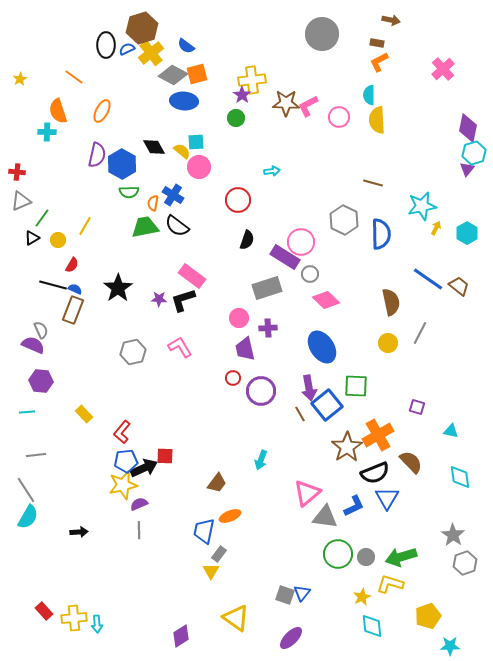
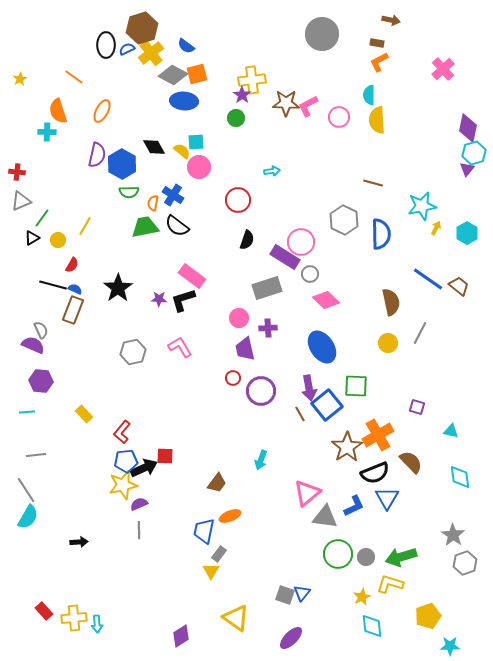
black arrow at (79, 532): moved 10 px down
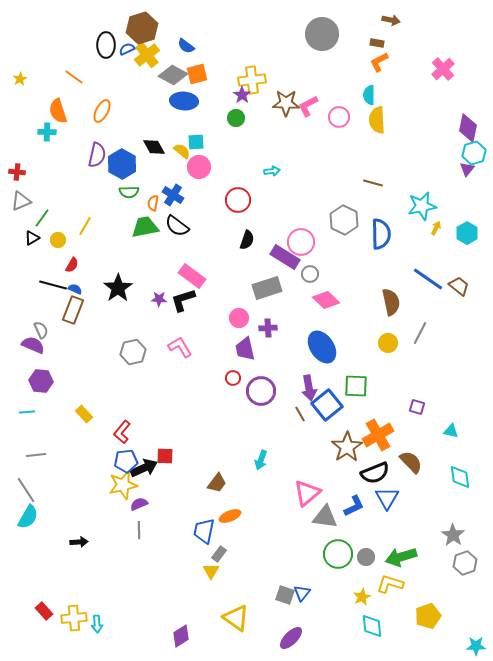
yellow cross at (151, 53): moved 4 px left, 2 px down
cyan star at (450, 646): moved 26 px right
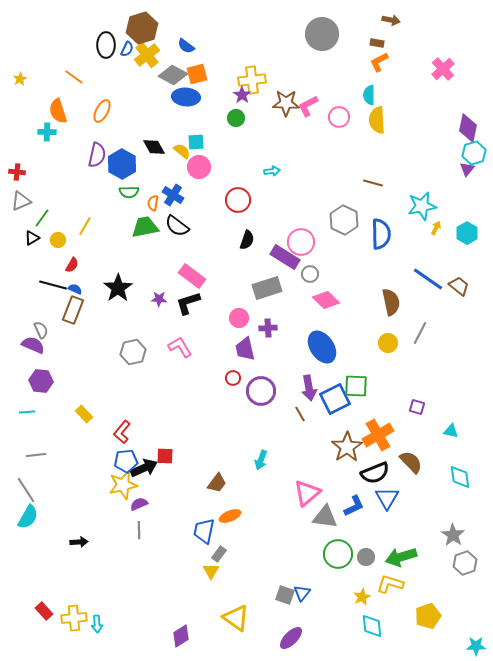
blue semicircle at (127, 49): rotated 140 degrees clockwise
blue ellipse at (184, 101): moved 2 px right, 4 px up
black L-shape at (183, 300): moved 5 px right, 3 px down
blue square at (327, 405): moved 8 px right, 6 px up; rotated 12 degrees clockwise
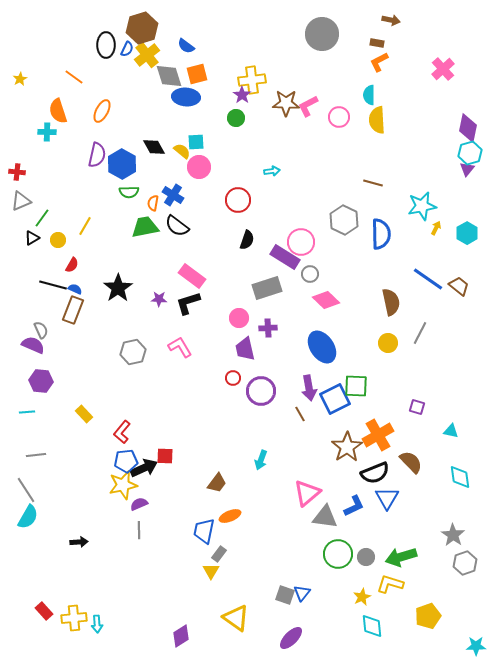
gray diamond at (173, 75): moved 4 px left, 1 px down; rotated 44 degrees clockwise
cyan hexagon at (474, 153): moved 4 px left
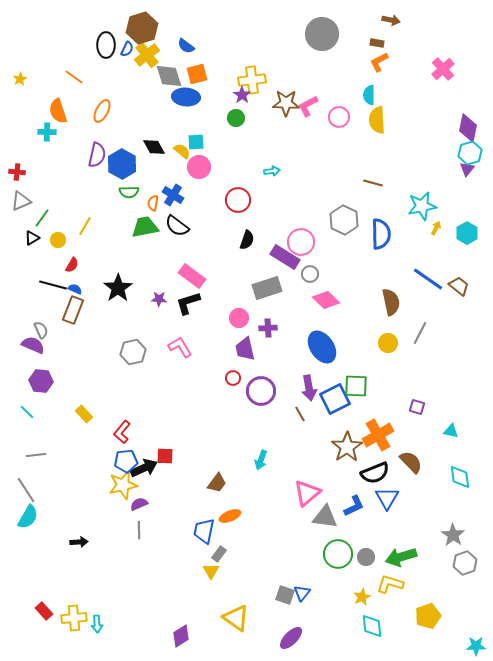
cyan line at (27, 412): rotated 49 degrees clockwise
